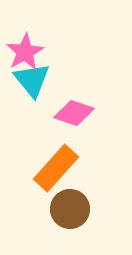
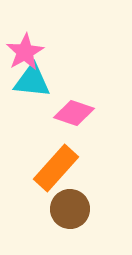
cyan triangle: moved 1 px down; rotated 45 degrees counterclockwise
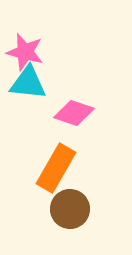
pink star: rotated 27 degrees counterclockwise
cyan triangle: moved 4 px left, 2 px down
orange rectangle: rotated 12 degrees counterclockwise
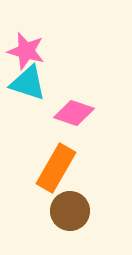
pink star: moved 1 px right, 1 px up
cyan triangle: rotated 12 degrees clockwise
brown circle: moved 2 px down
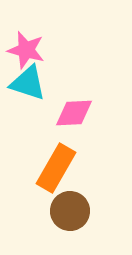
pink star: moved 1 px up
pink diamond: rotated 21 degrees counterclockwise
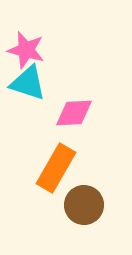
brown circle: moved 14 px right, 6 px up
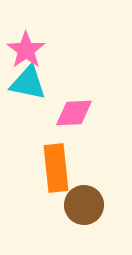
pink star: rotated 21 degrees clockwise
cyan triangle: rotated 6 degrees counterclockwise
orange rectangle: rotated 36 degrees counterclockwise
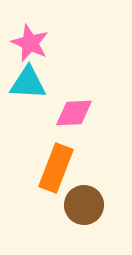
pink star: moved 4 px right, 7 px up; rotated 12 degrees counterclockwise
cyan triangle: rotated 9 degrees counterclockwise
orange rectangle: rotated 27 degrees clockwise
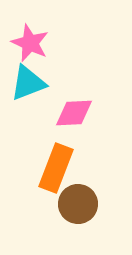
cyan triangle: rotated 24 degrees counterclockwise
brown circle: moved 6 px left, 1 px up
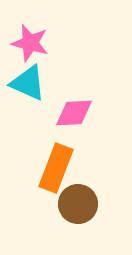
pink star: rotated 9 degrees counterclockwise
cyan triangle: rotated 45 degrees clockwise
